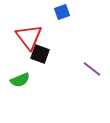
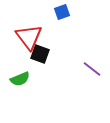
green semicircle: moved 1 px up
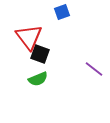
purple line: moved 2 px right
green semicircle: moved 18 px right
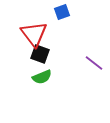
red triangle: moved 5 px right, 3 px up
purple line: moved 6 px up
green semicircle: moved 4 px right, 2 px up
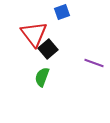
black square: moved 8 px right, 5 px up; rotated 30 degrees clockwise
purple line: rotated 18 degrees counterclockwise
green semicircle: rotated 132 degrees clockwise
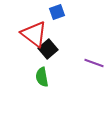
blue square: moved 5 px left
red triangle: rotated 16 degrees counterclockwise
green semicircle: rotated 30 degrees counterclockwise
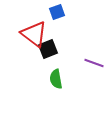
black square: rotated 18 degrees clockwise
green semicircle: moved 14 px right, 2 px down
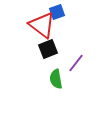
red triangle: moved 8 px right, 9 px up
purple line: moved 18 px left; rotated 72 degrees counterclockwise
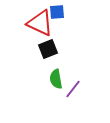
blue square: rotated 14 degrees clockwise
red triangle: moved 2 px left, 2 px up; rotated 12 degrees counterclockwise
purple line: moved 3 px left, 26 px down
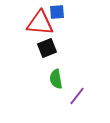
red triangle: rotated 20 degrees counterclockwise
black square: moved 1 px left, 1 px up
purple line: moved 4 px right, 7 px down
